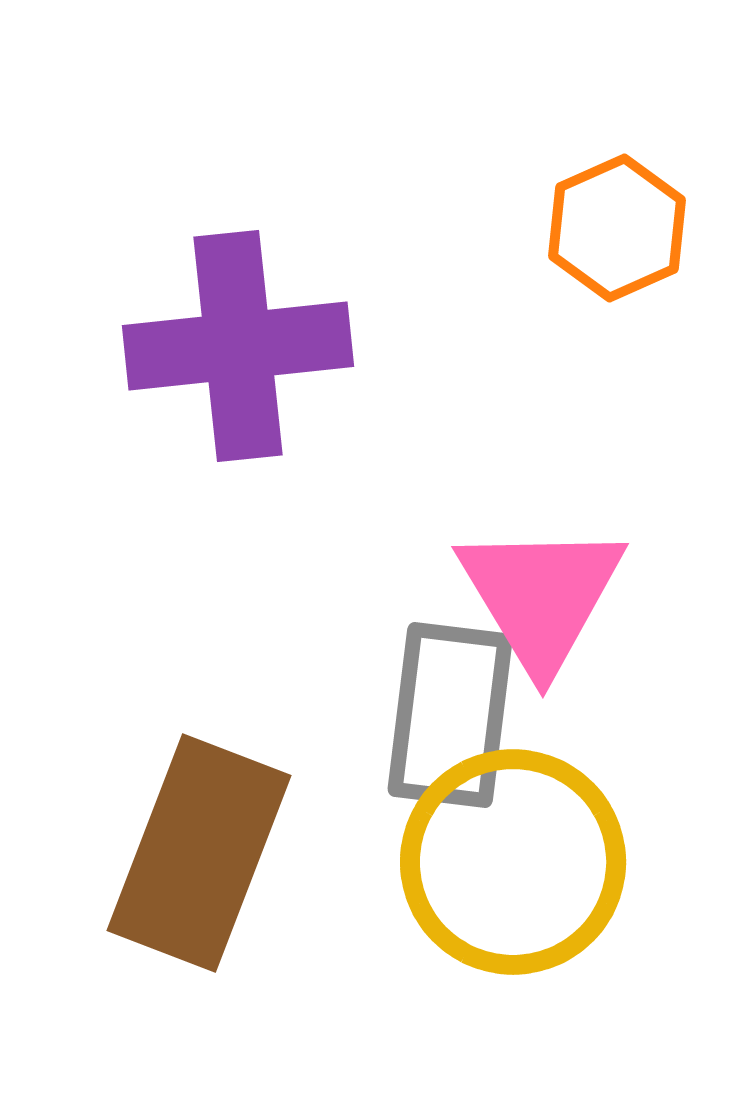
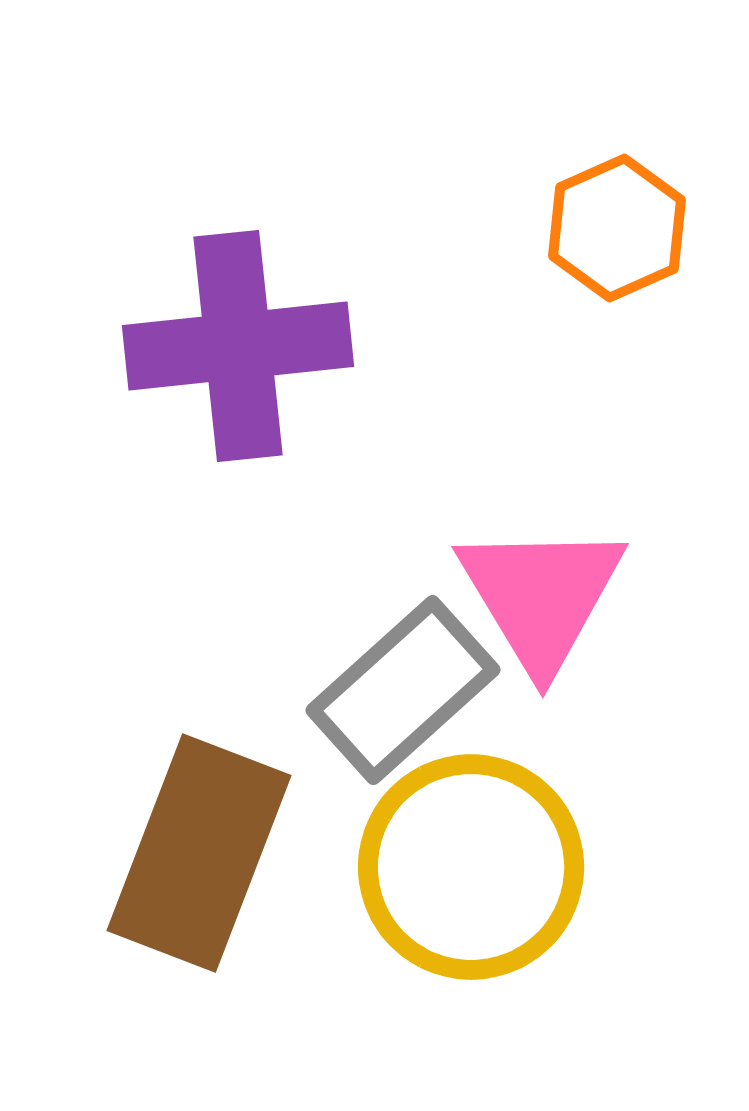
gray rectangle: moved 47 px left, 25 px up; rotated 41 degrees clockwise
yellow circle: moved 42 px left, 5 px down
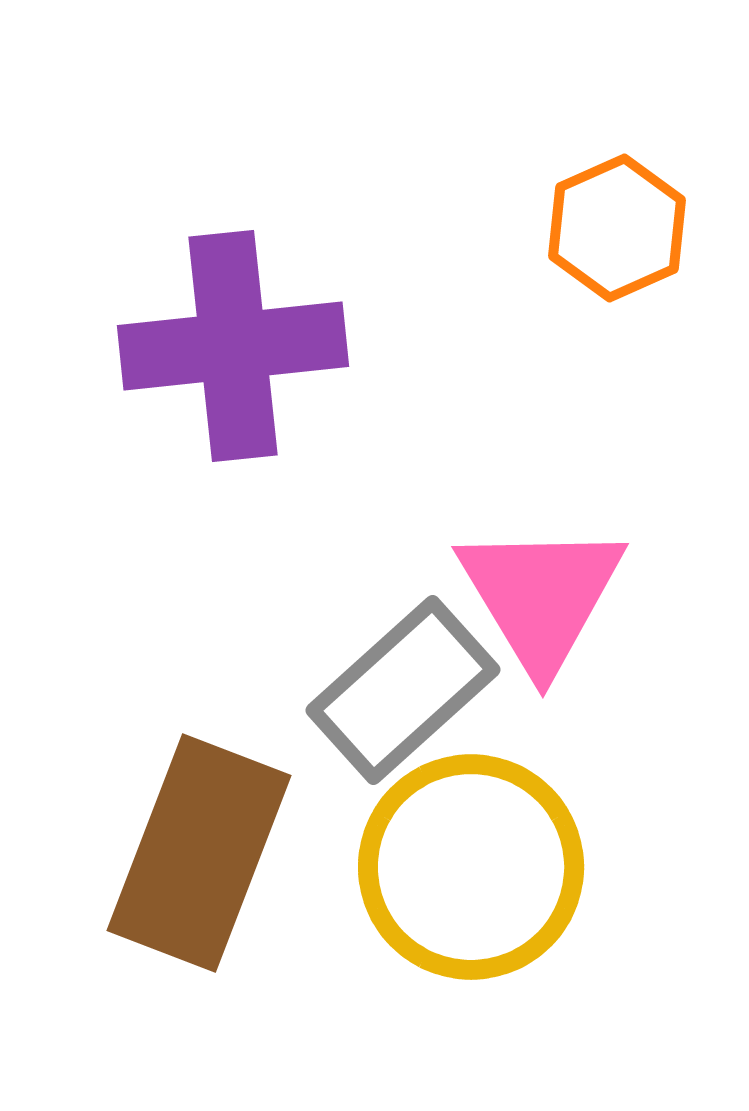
purple cross: moved 5 px left
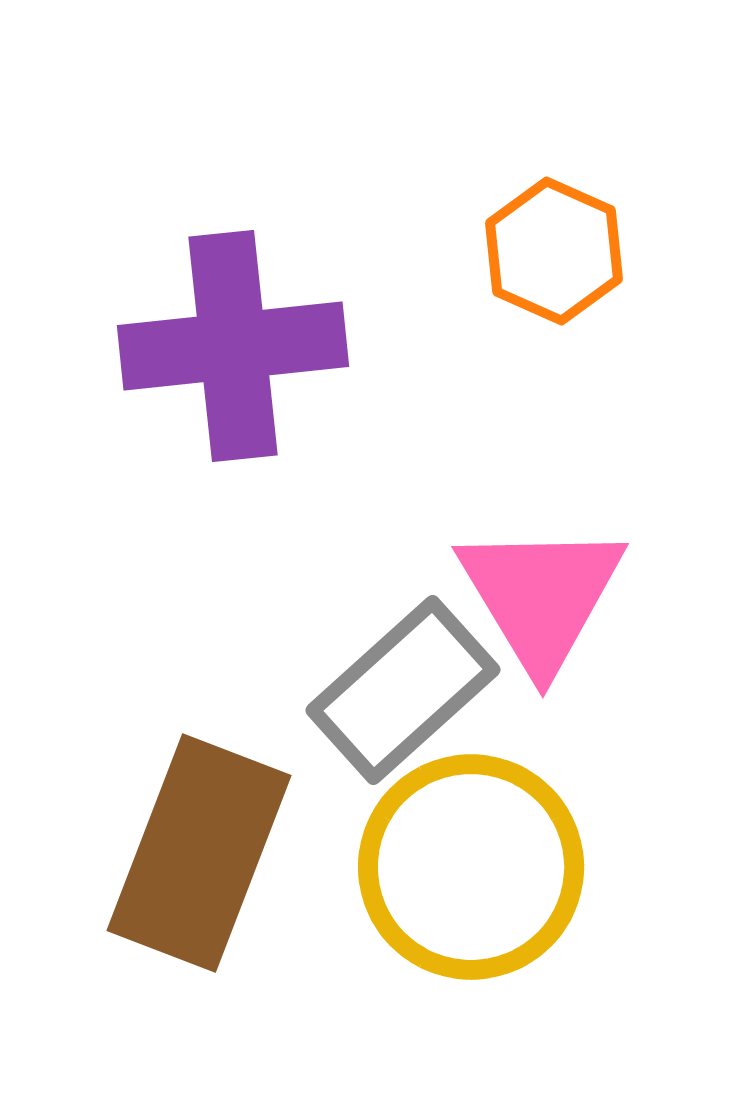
orange hexagon: moved 63 px left, 23 px down; rotated 12 degrees counterclockwise
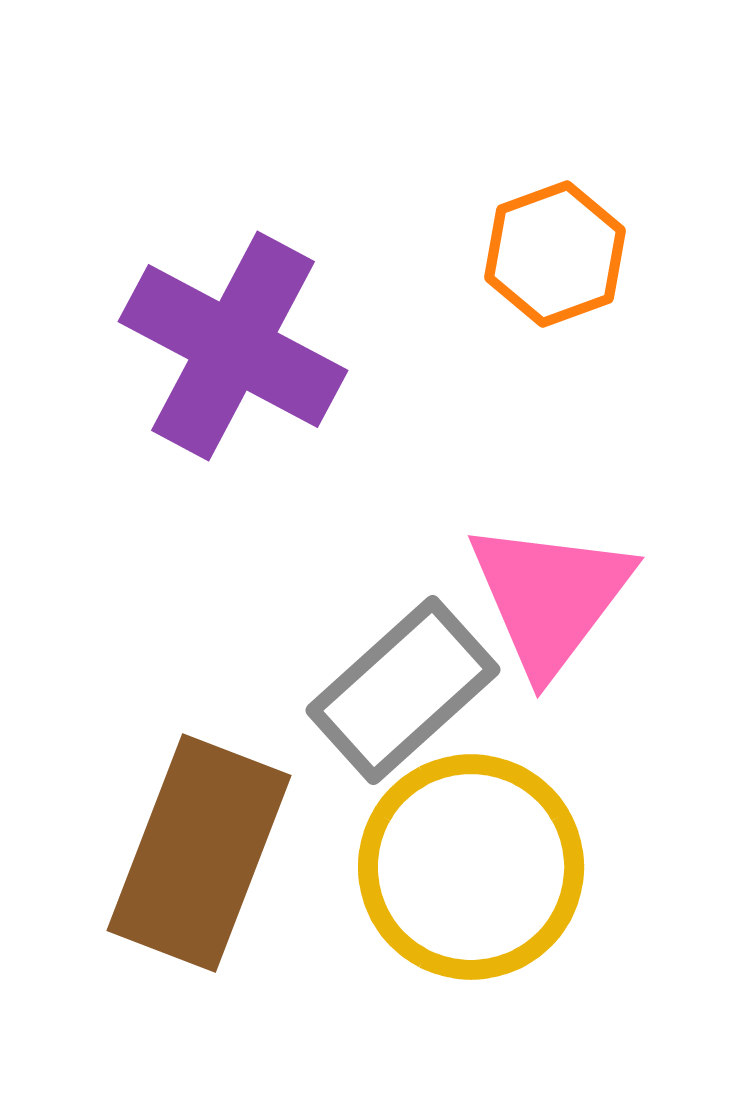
orange hexagon: moved 1 px right, 3 px down; rotated 16 degrees clockwise
purple cross: rotated 34 degrees clockwise
pink triangle: moved 9 px right, 1 px down; rotated 8 degrees clockwise
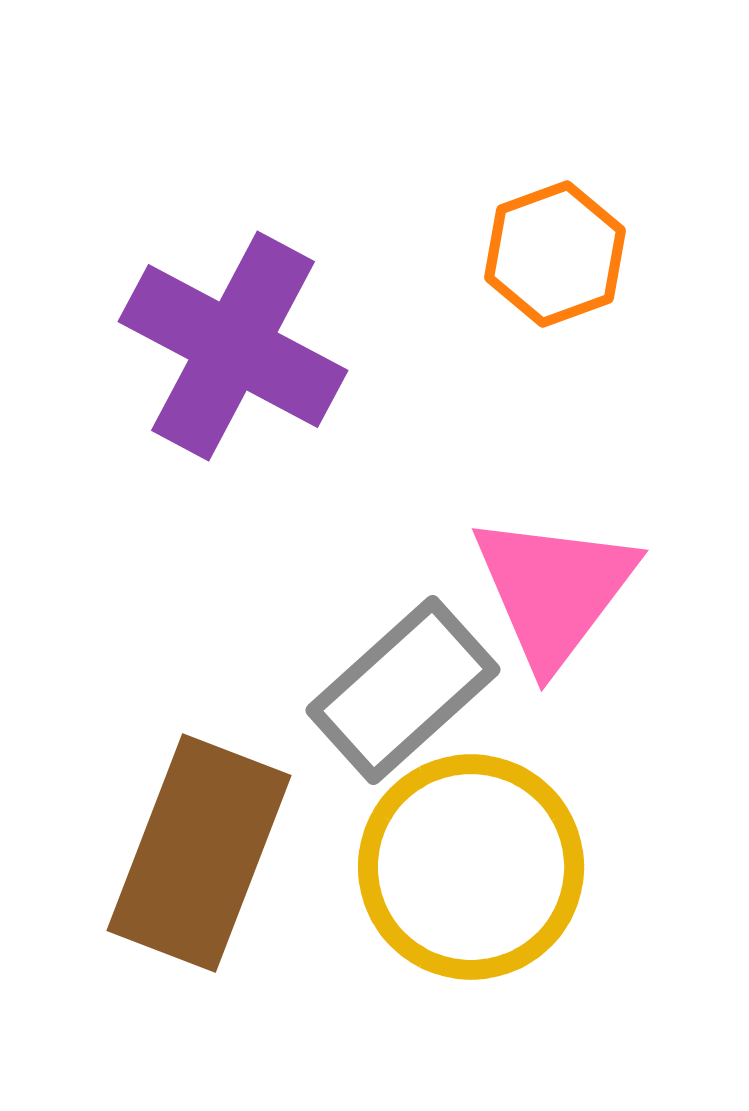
pink triangle: moved 4 px right, 7 px up
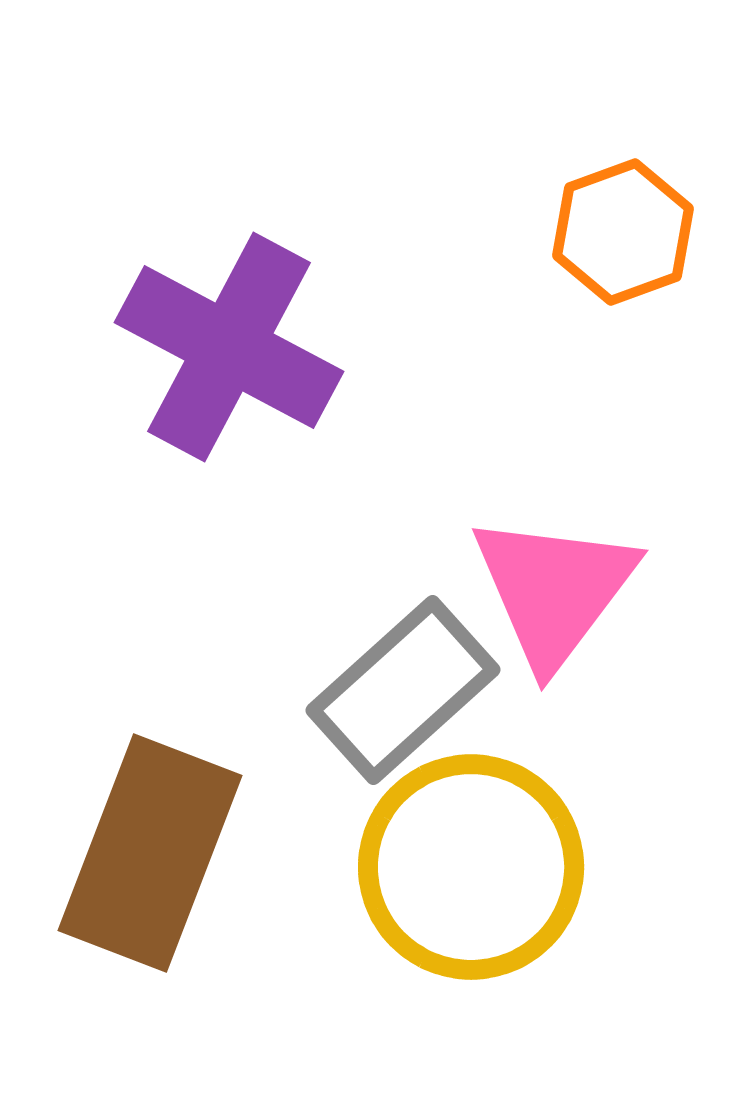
orange hexagon: moved 68 px right, 22 px up
purple cross: moved 4 px left, 1 px down
brown rectangle: moved 49 px left
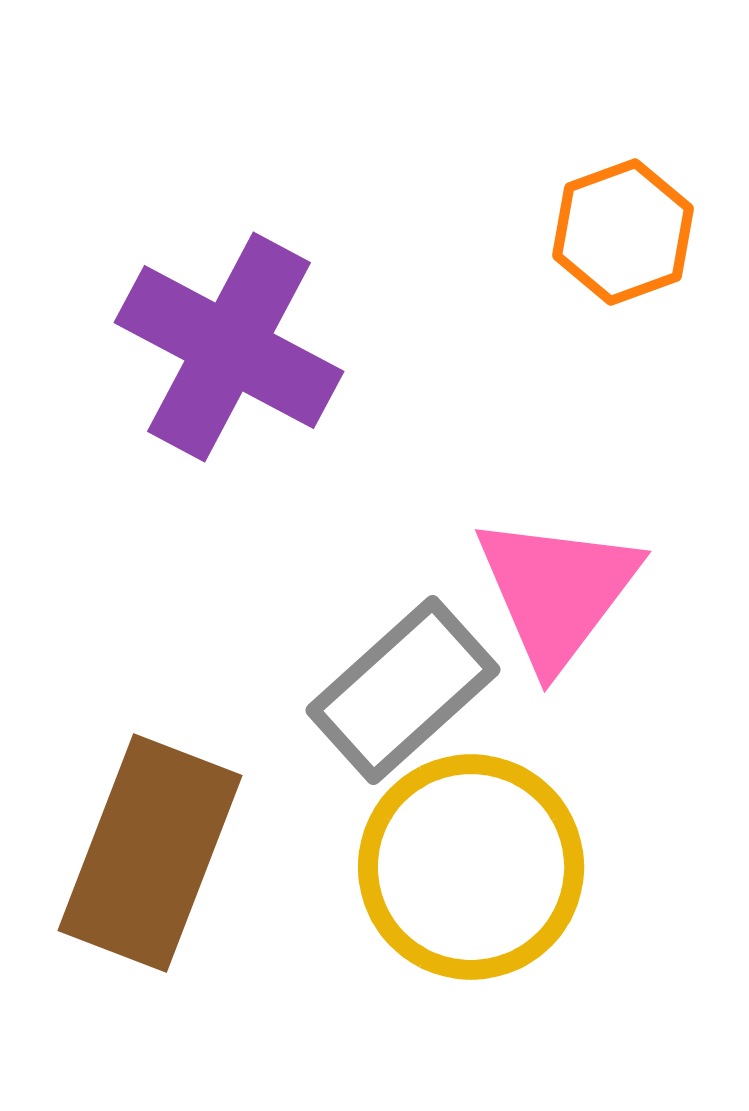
pink triangle: moved 3 px right, 1 px down
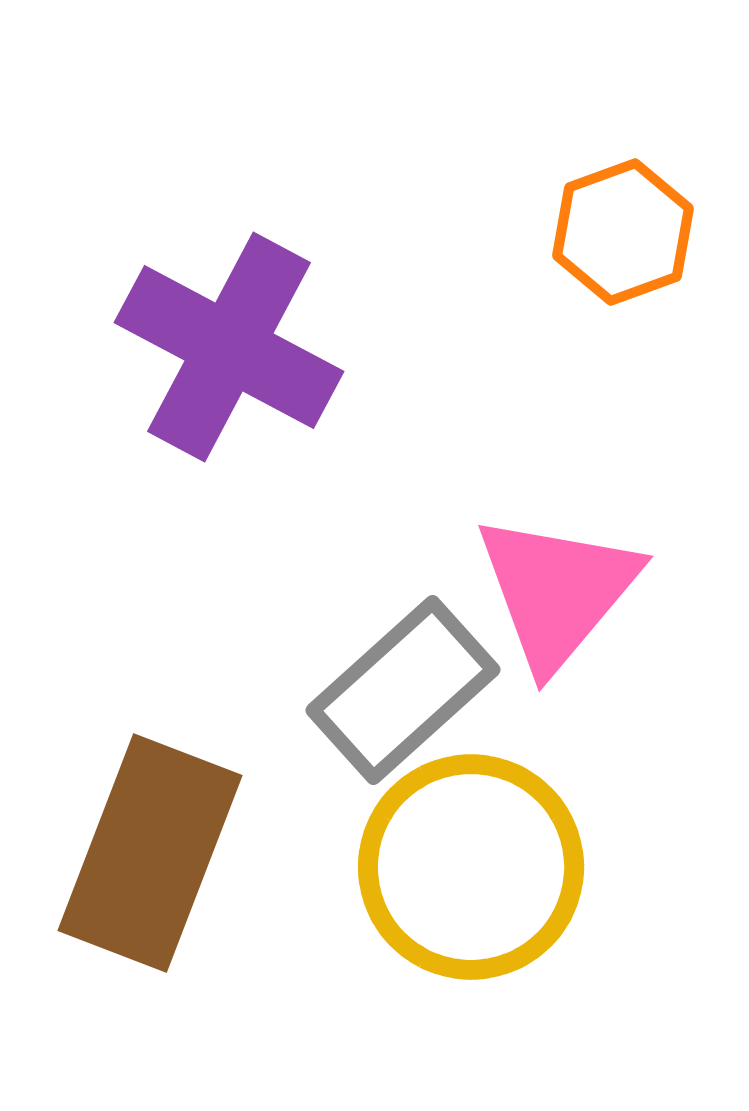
pink triangle: rotated 3 degrees clockwise
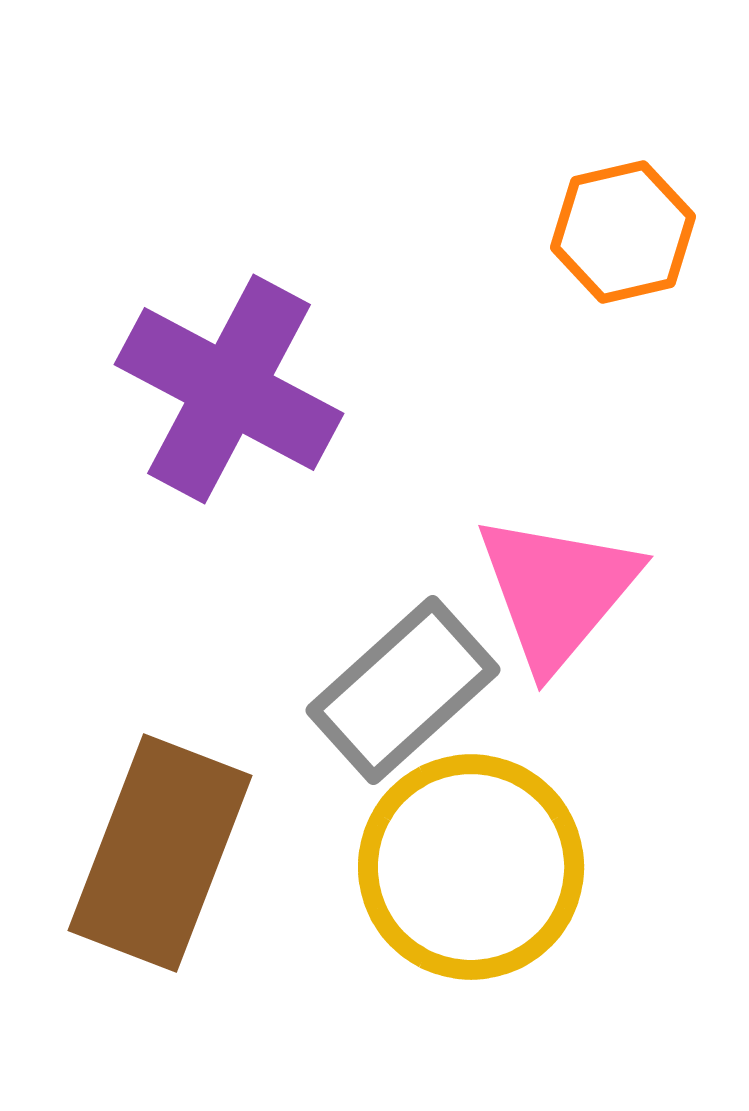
orange hexagon: rotated 7 degrees clockwise
purple cross: moved 42 px down
brown rectangle: moved 10 px right
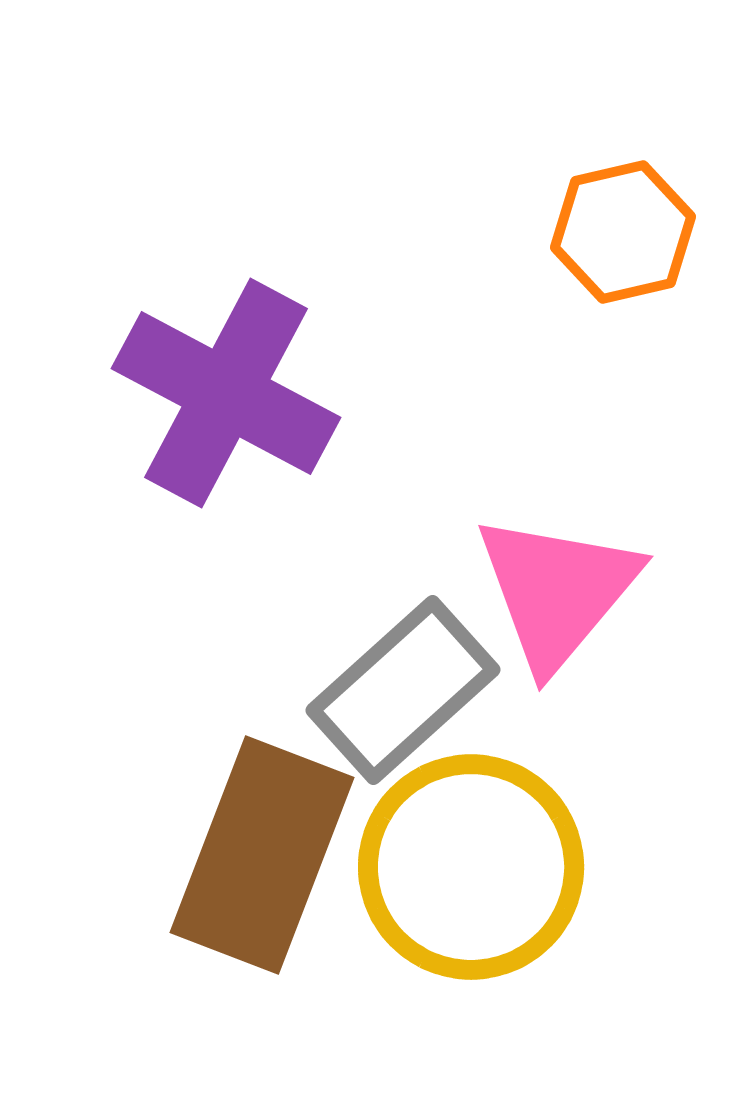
purple cross: moved 3 px left, 4 px down
brown rectangle: moved 102 px right, 2 px down
